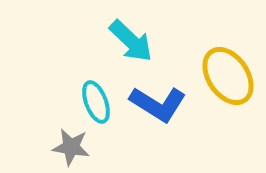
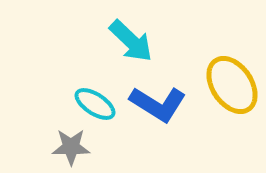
yellow ellipse: moved 4 px right, 9 px down
cyan ellipse: moved 1 px left, 2 px down; rotated 36 degrees counterclockwise
gray star: rotated 9 degrees counterclockwise
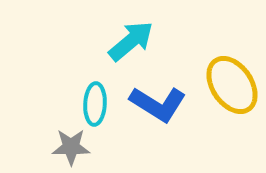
cyan arrow: rotated 84 degrees counterclockwise
cyan ellipse: rotated 60 degrees clockwise
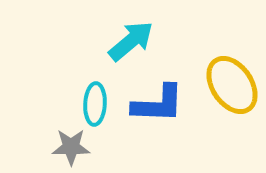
blue L-shape: rotated 30 degrees counterclockwise
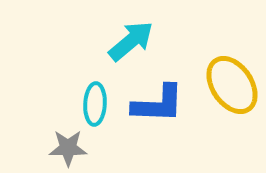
gray star: moved 3 px left, 1 px down
